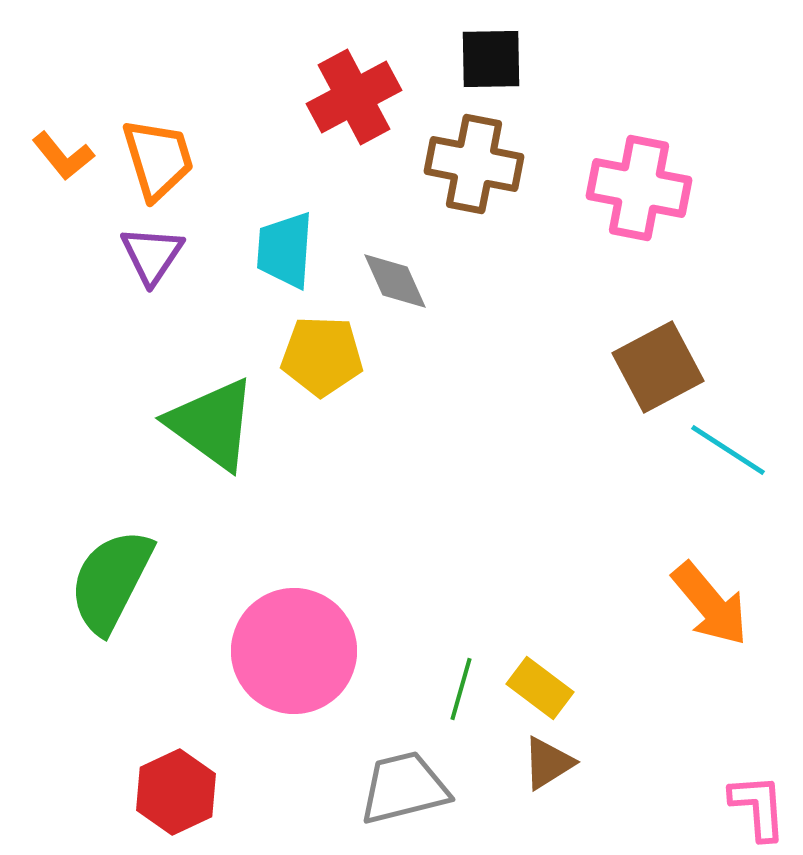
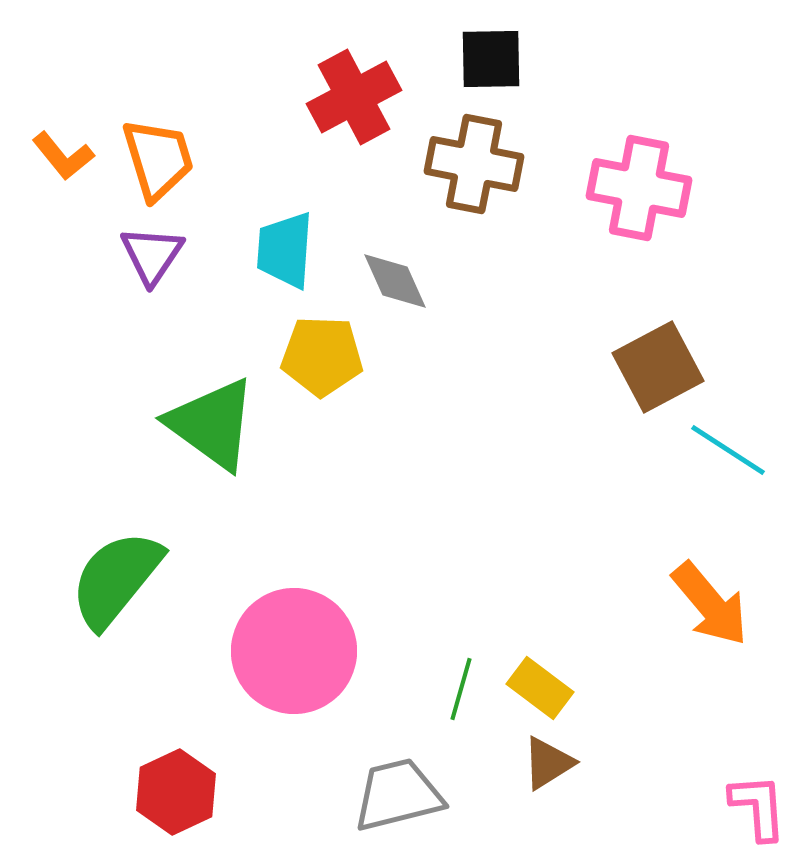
green semicircle: moved 5 px right, 2 px up; rotated 12 degrees clockwise
gray trapezoid: moved 6 px left, 7 px down
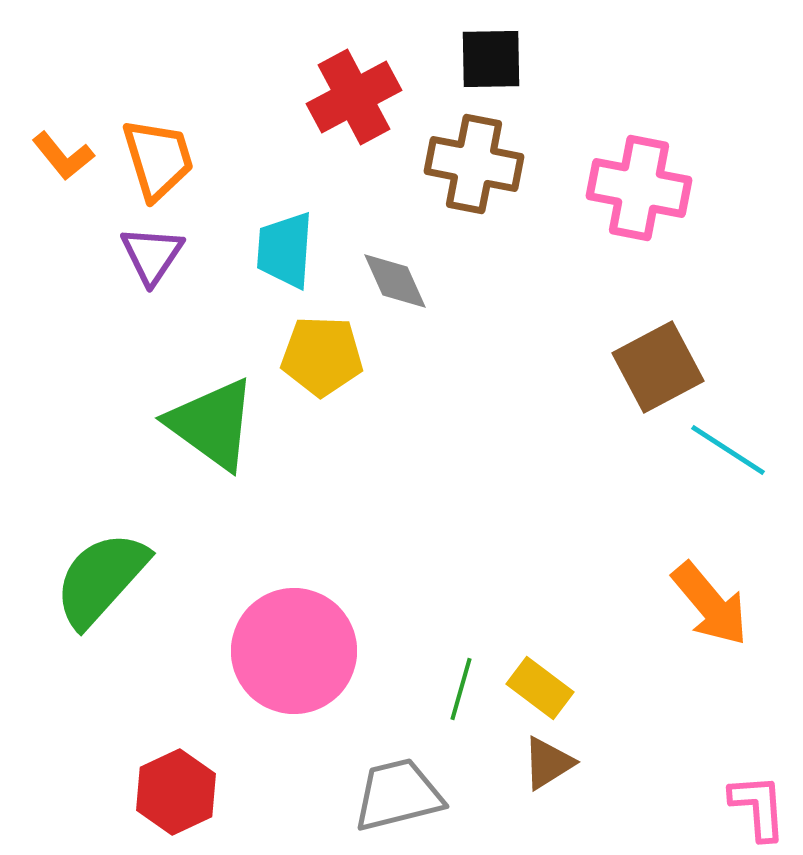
green semicircle: moved 15 px left; rotated 3 degrees clockwise
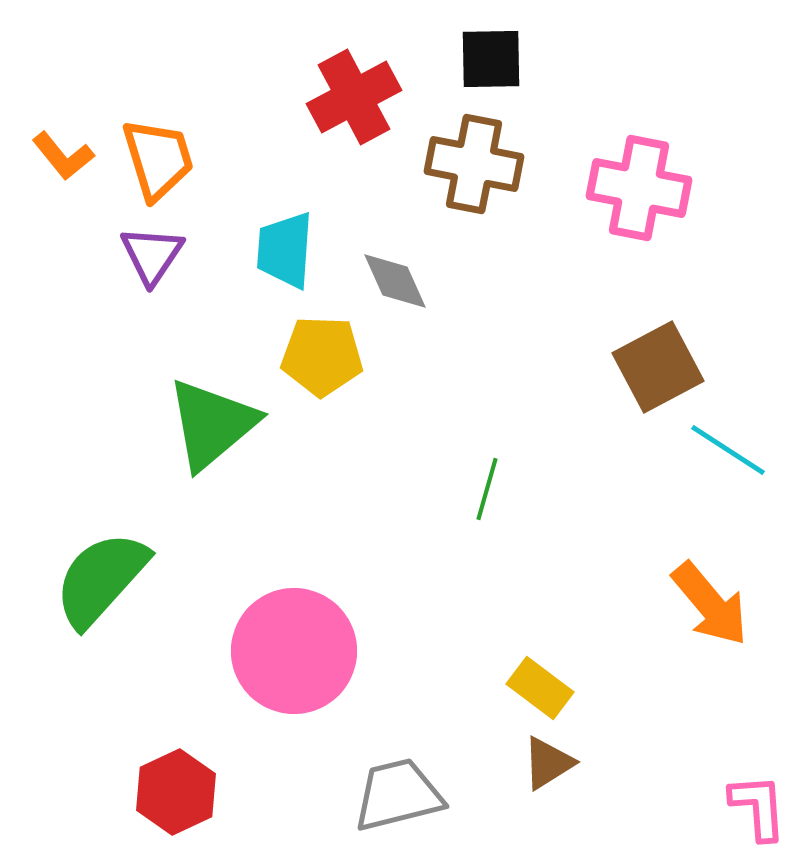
green triangle: rotated 44 degrees clockwise
green line: moved 26 px right, 200 px up
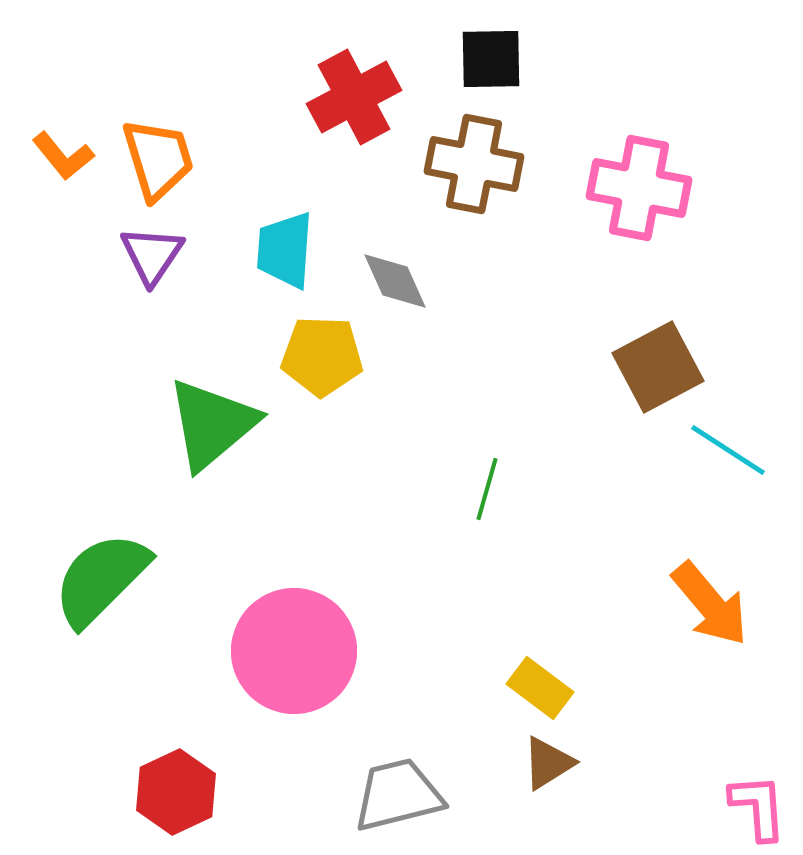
green semicircle: rotated 3 degrees clockwise
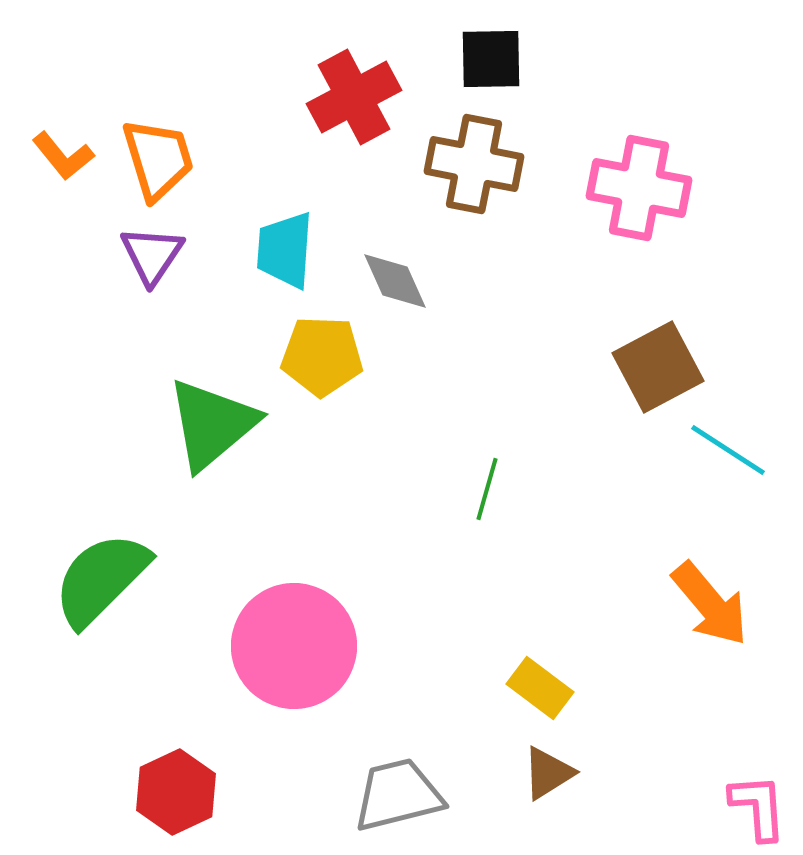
pink circle: moved 5 px up
brown triangle: moved 10 px down
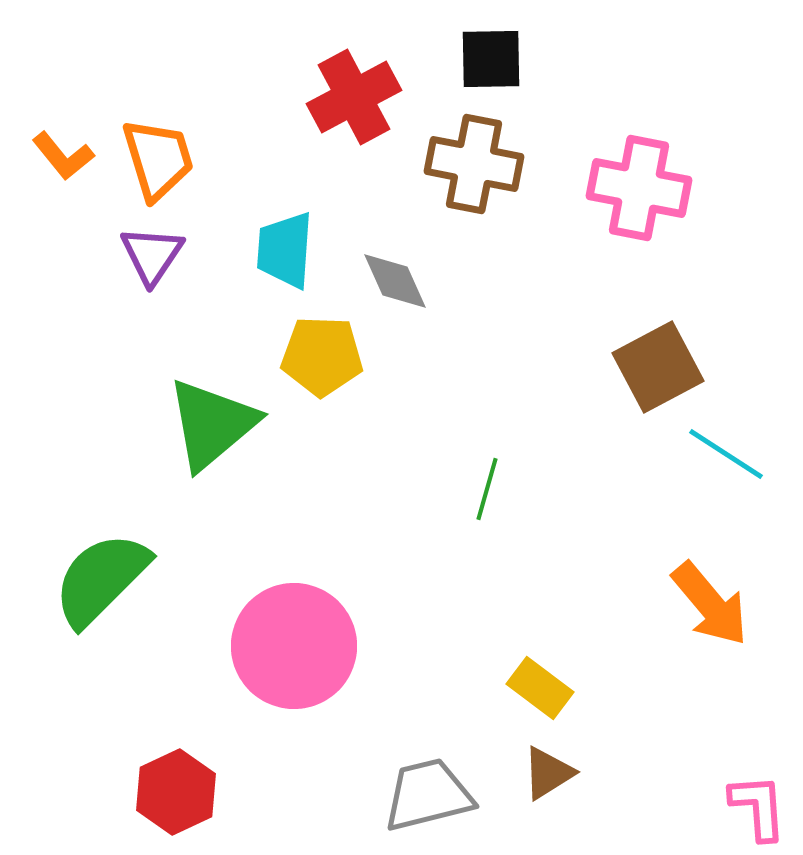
cyan line: moved 2 px left, 4 px down
gray trapezoid: moved 30 px right
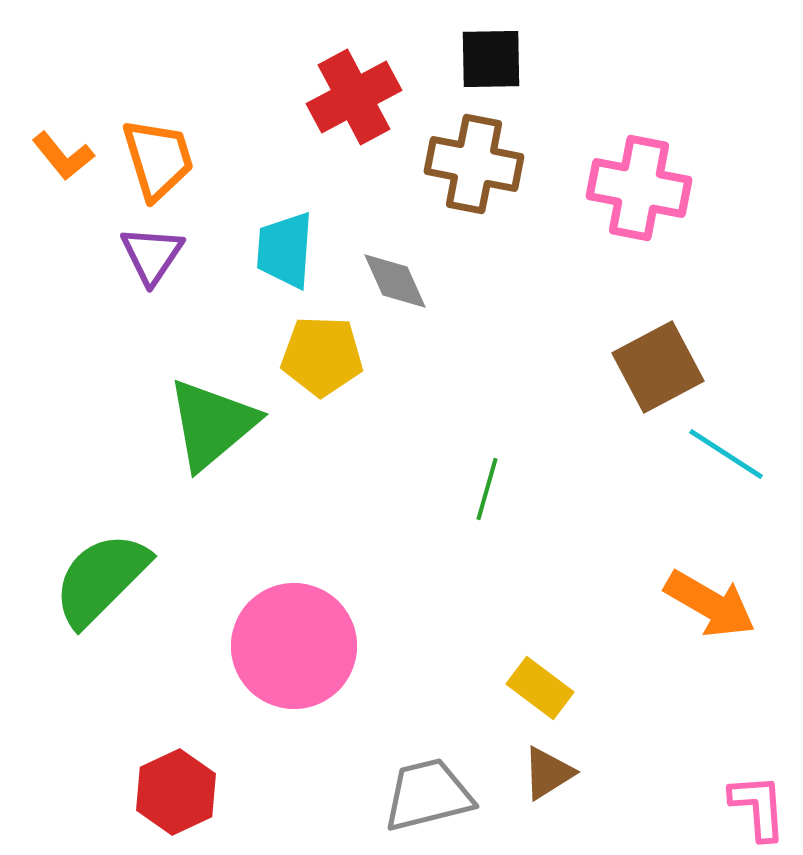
orange arrow: rotated 20 degrees counterclockwise
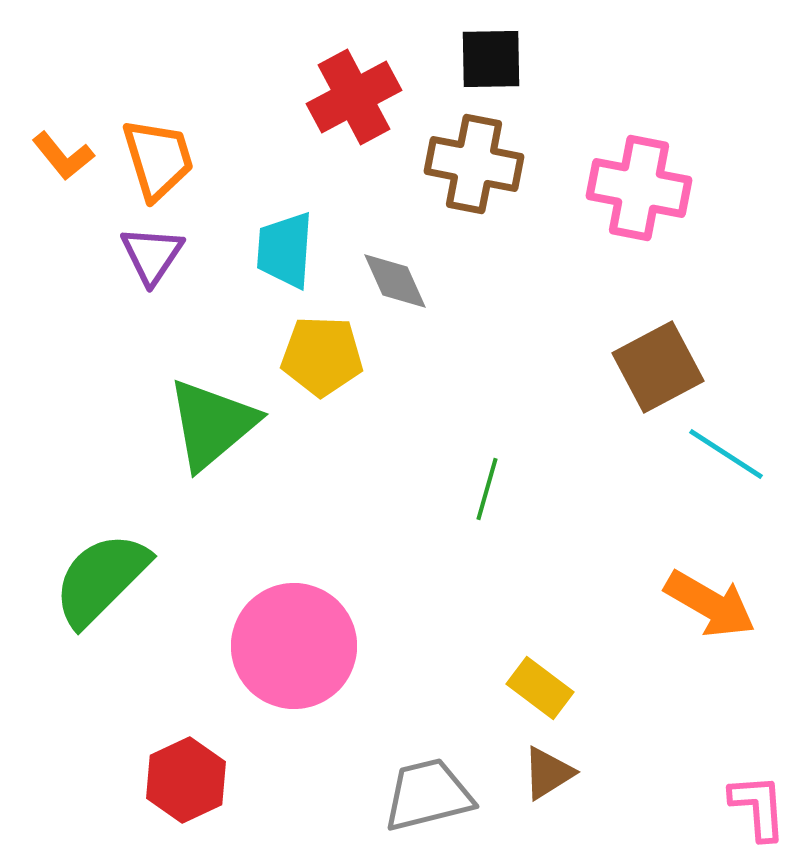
red hexagon: moved 10 px right, 12 px up
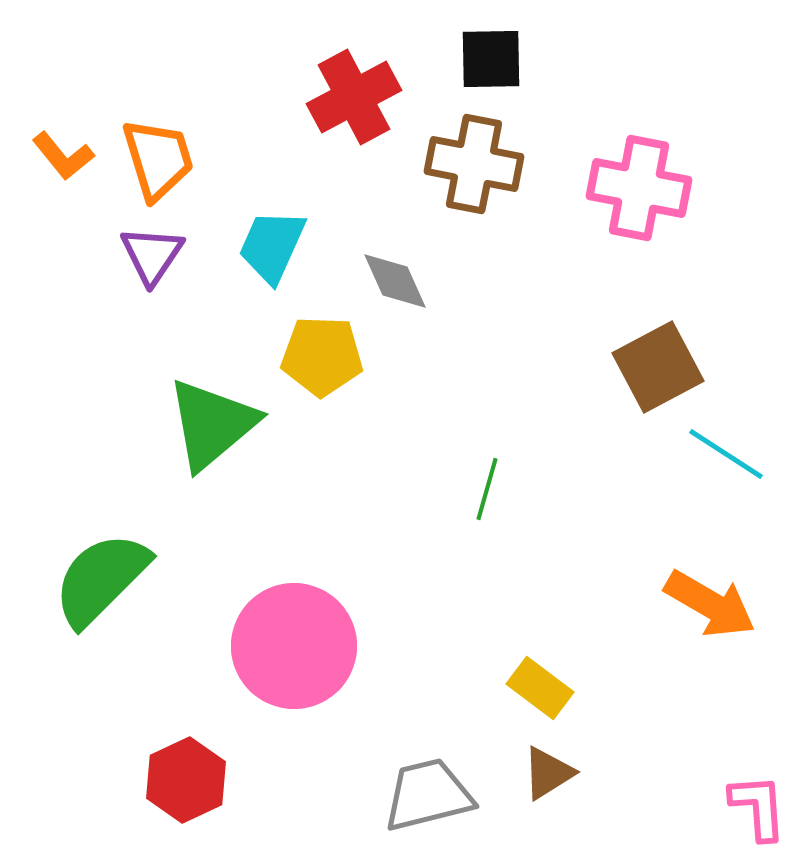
cyan trapezoid: moved 13 px left, 4 px up; rotated 20 degrees clockwise
